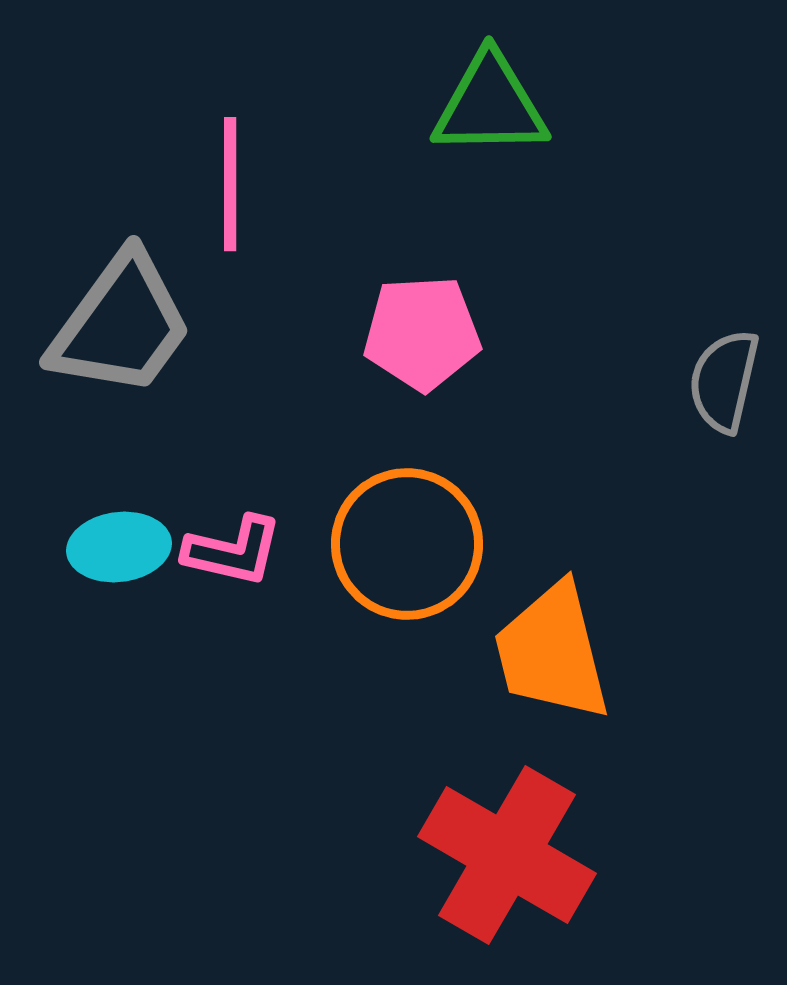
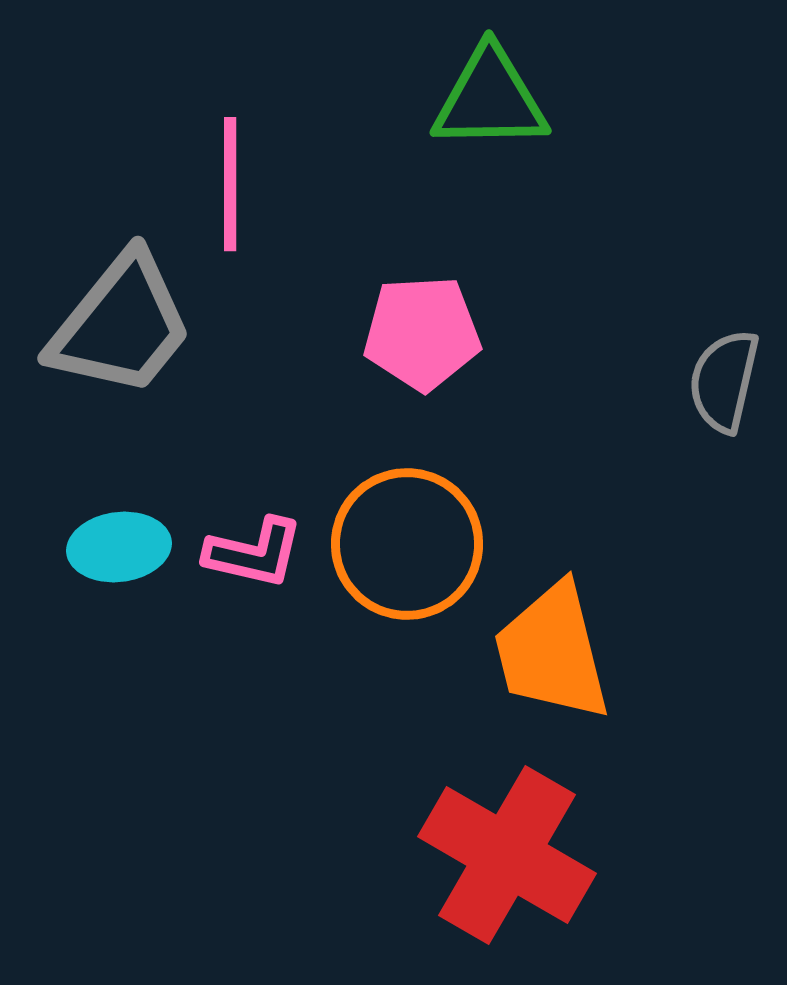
green triangle: moved 6 px up
gray trapezoid: rotated 3 degrees clockwise
pink L-shape: moved 21 px right, 2 px down
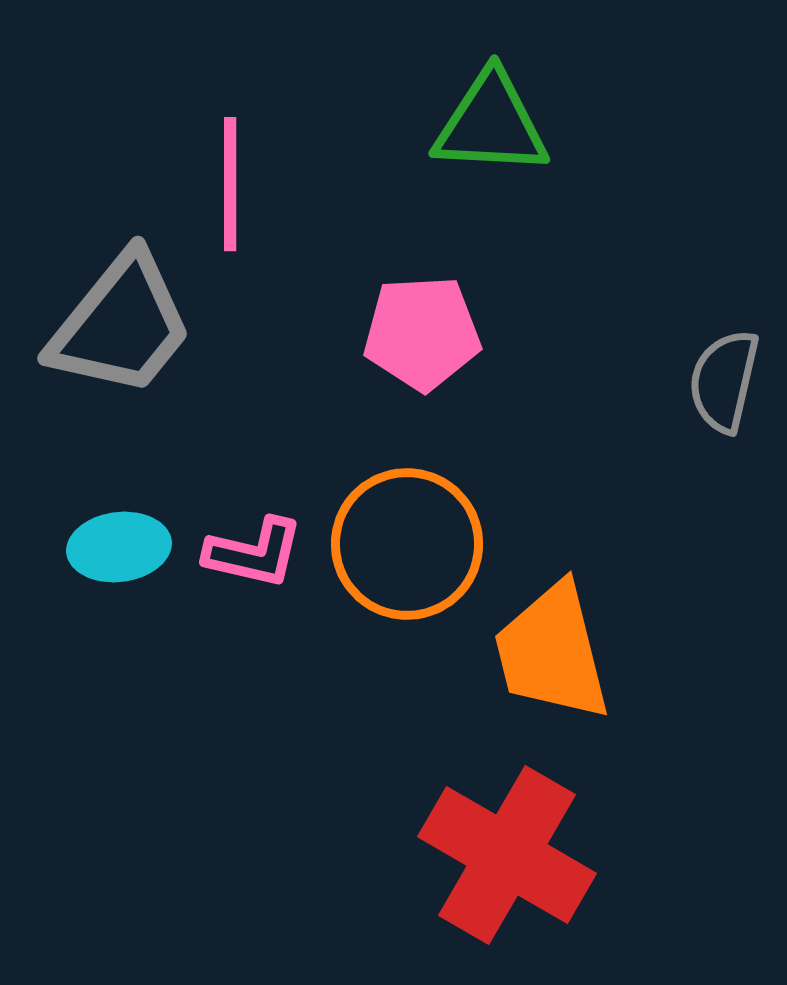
green triangle: moved 1 px right, 25 px down; rotated 4 degrees clockwise
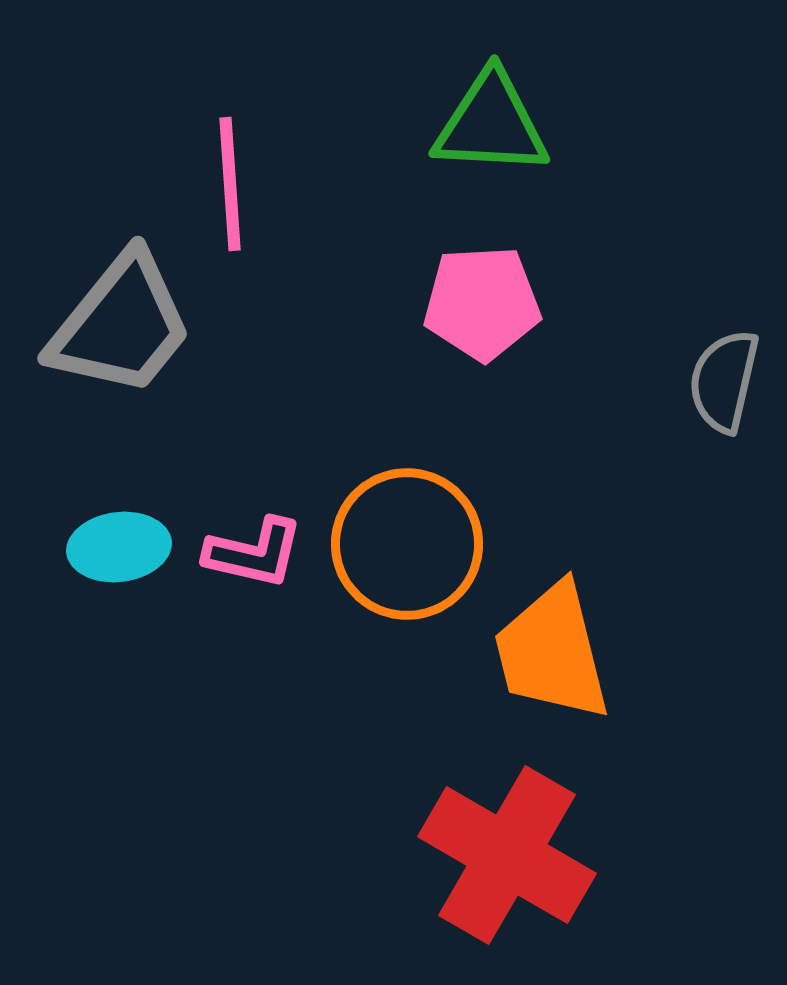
pink line: rotated 4 degrees counterclockwise
pink pentagon: moved 60 px right, 30 px up
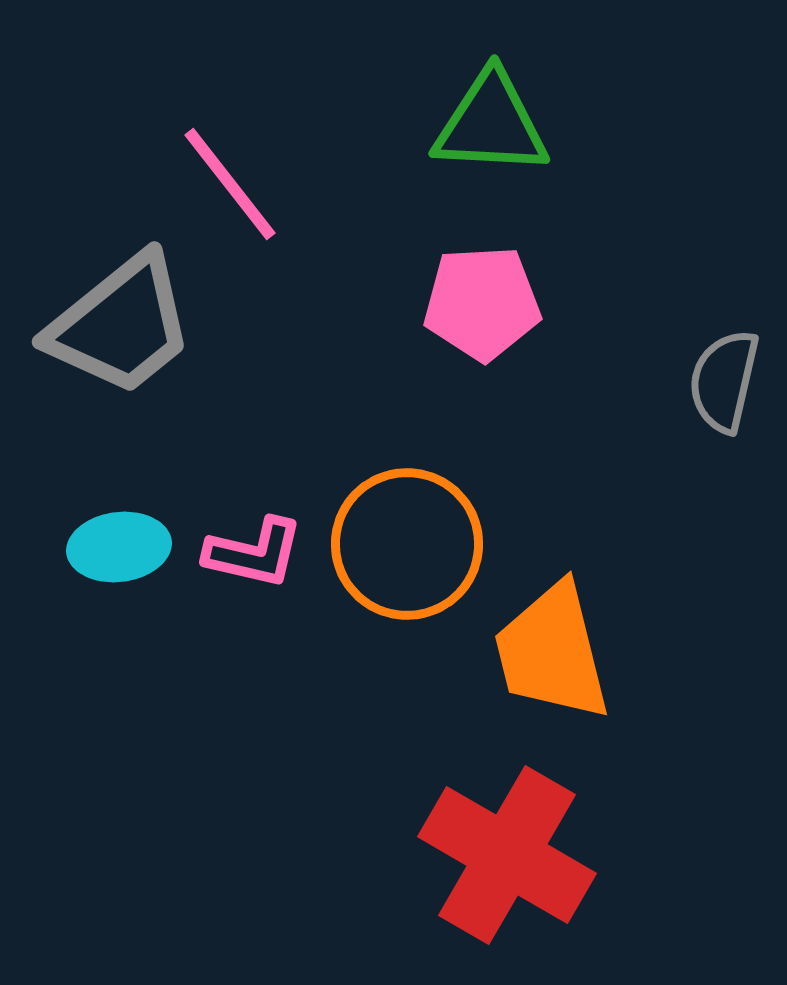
pink line: rotated 34 degrees counterclockwise
gray trapezoid: rotated 12 degrees clockwise
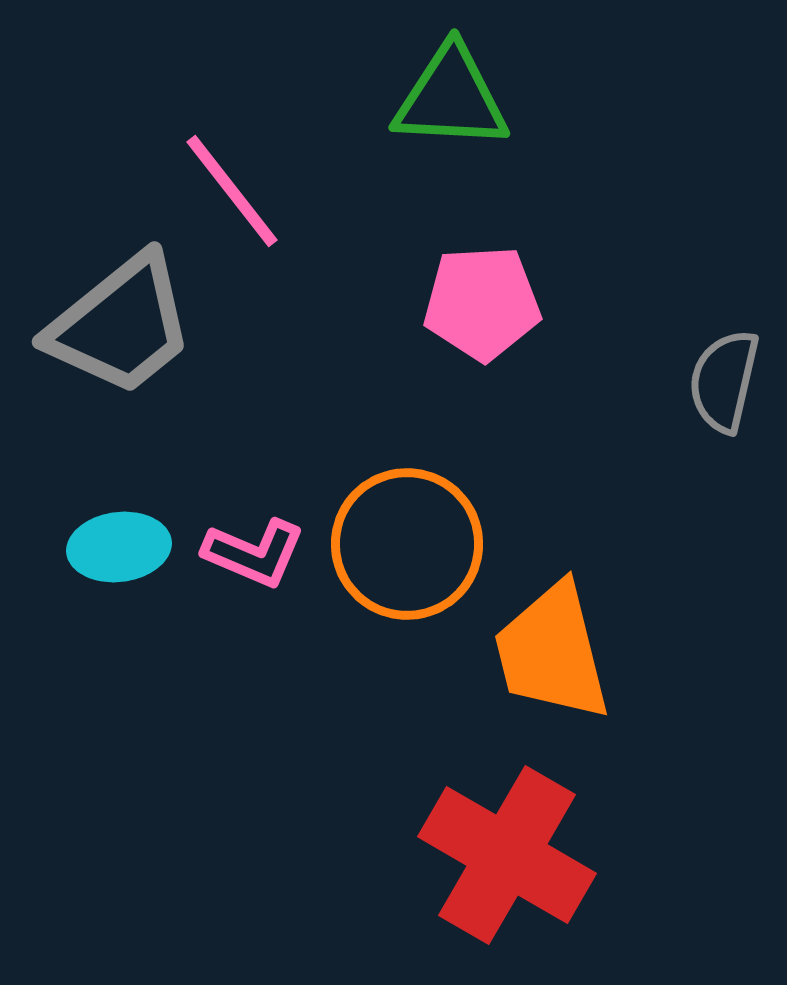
green triangle: moved 40 px left, 26 px up
pink line: moved 2 px right, 7 px down
pink L-shape: rotated 10 degrees clockwise
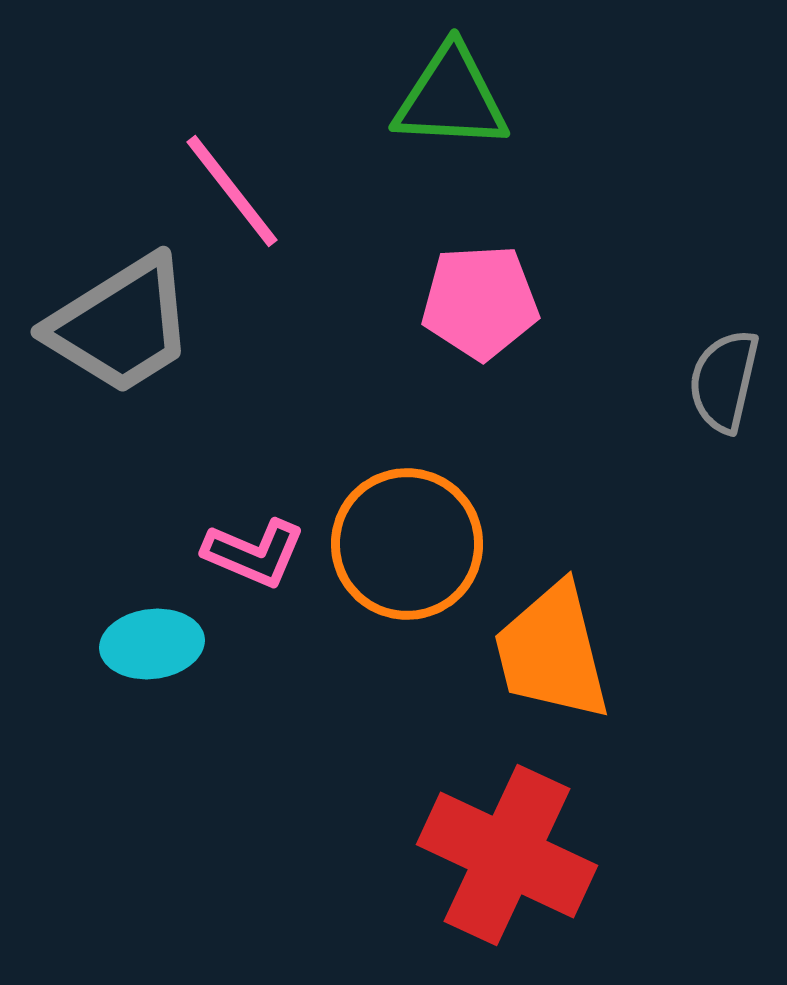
pink pentagon: moved 2 px left, 1 px up
gray trapezoid: rotated 7 degrees clockwise
cyan ellipse: moved 33 px right, 97 px down
red cross: rotated 5 degrees counterclockwise
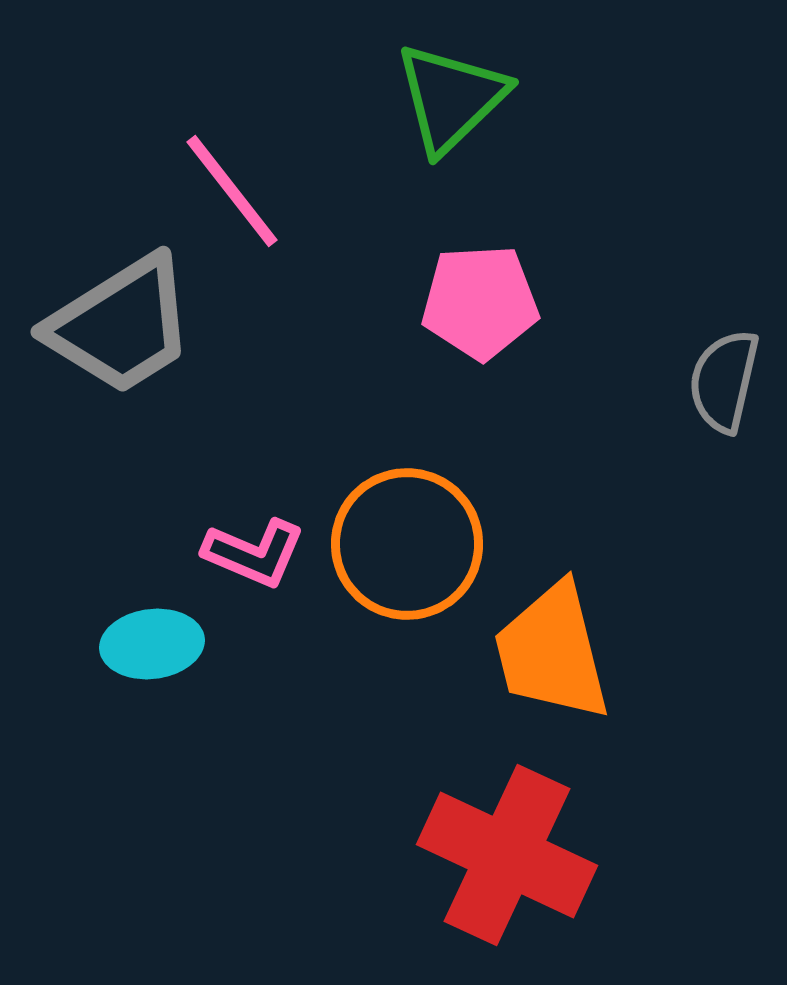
green triangle: rotated 47 degrees counterclockwise
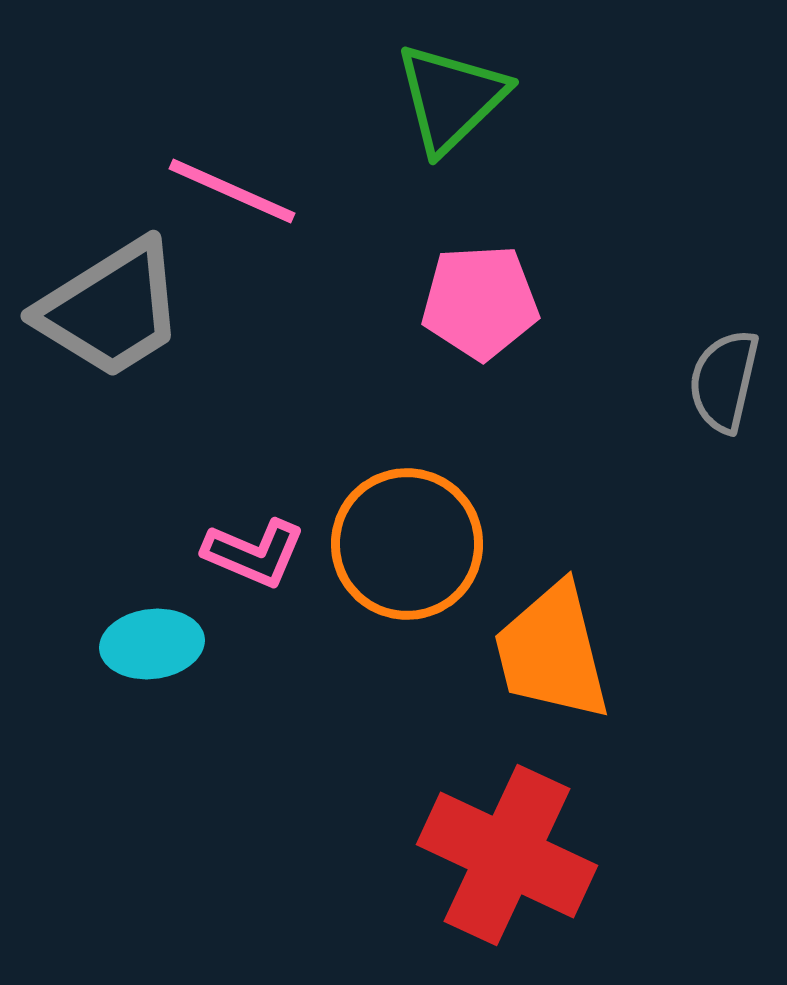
pink line: rotated 28 degrees counterclockwise
gray trapezoid: moved 10 px left, 16 px up
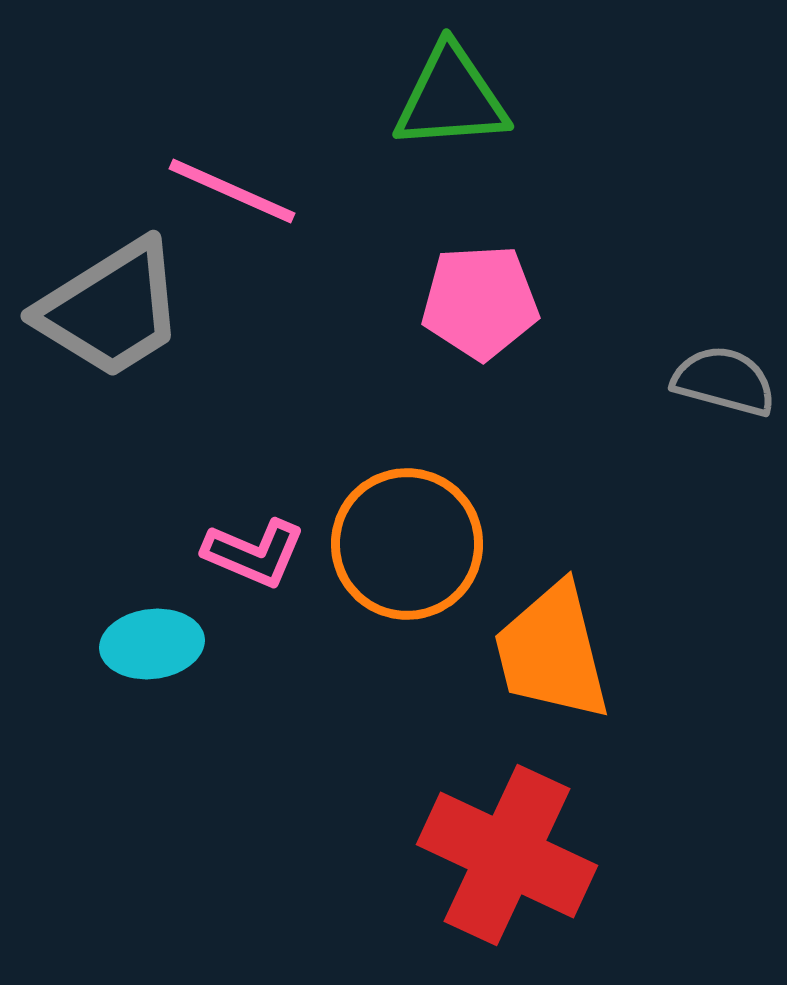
green triangle: rotated 40 degrees clockwise
gray semicircle: rotated 92 degrees clockwise
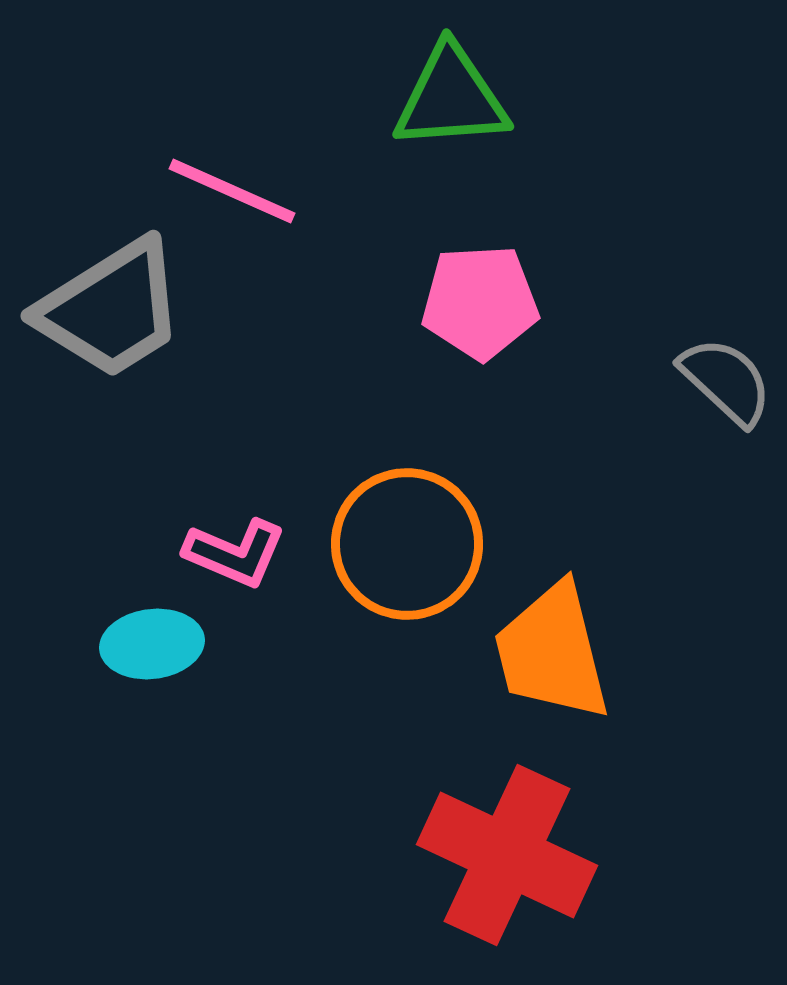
gray semicircle: moved 2 px right; rotated 28 degrees clockwise
pink L-shape: moved 19 px left
